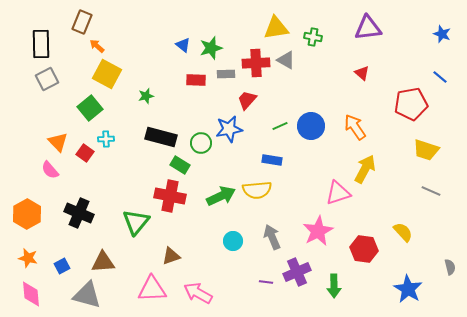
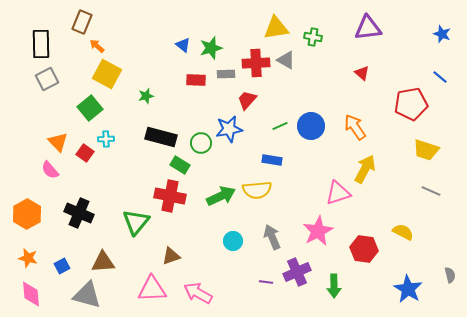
yellow semicircle at (403, 232): rotated 20 degrees counterclockwise
gray semicircle at (450, 267): moved 8 px down
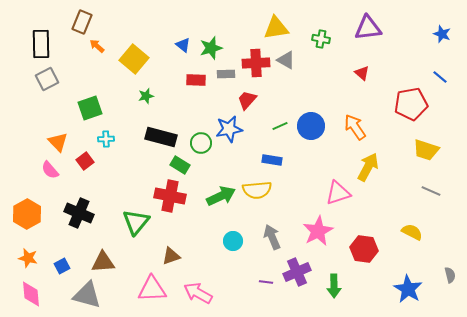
green cross at (313, 37): moved 8 px right, 2 px down
yellow square at (107, 74): moved 27 px right, 15 px up; rotated 12 degrees clockwise
green square at (90, 108): rotated 20 degrees clockwise
red square at (85, 153): moved 8 px down; rotated 18 degrees clockwise
yellow arrow at (365, 169): moved 3 px right, 2 px up
yellow semicircle at (403, 232): moved 9 px right
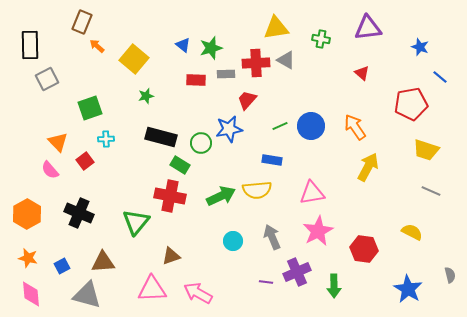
blue star at (442, 34): moved 22 px left, 13 px down
black rectangle at (41, 44): moved 11 px left, 1 px down
pink triangle at (338, 193): moved 26 px left; rotated 8 degrees clockwise
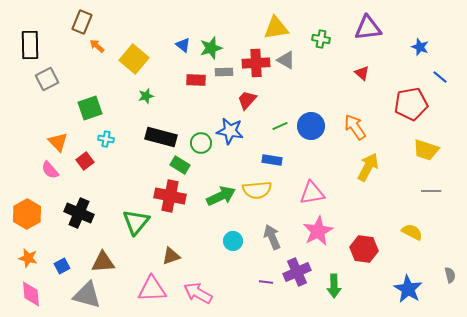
gray rectangle at (226, 74): moved 2 px left, 2 px up
blue star at (229, 129): moved 1 px right, 2 px down; rotated 20 degrees clockwise
cyan cross at (106, 139): rotated 14 degrees clockwise
gray line at (431, 191): rotated 24 degrees counterclockwise
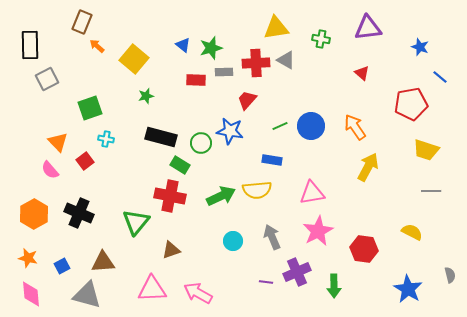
orange hexagon at (27, 214): moved 7 px right
brown triangle at (171, 256): moved 6 px up
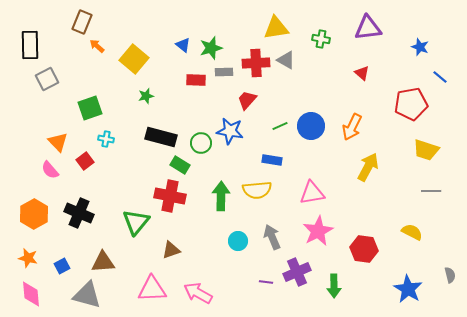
orange arrow at (355, 127): moved 3 px left; rotated 120 degrees counterclockwise
green arrow at (221, 196): rotated 64 degrees counterclockwise
cyan circle at (233, 241): moved 5 px right
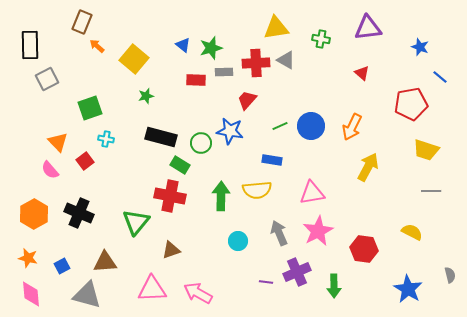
gray arrow at (272, 237): moved 7 px right, 4 px up
brown triangle at (103, 262): moved 2 px right
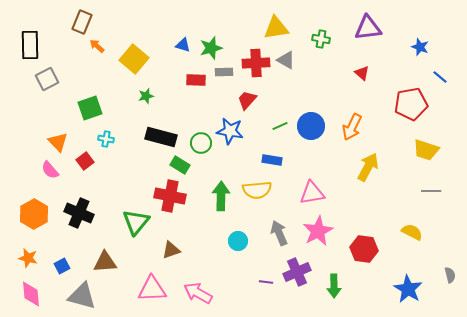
blue triangle at (183, 45): rotated 21 degrees counterclockwise
gray triangle at (87, 295): moved 5 px left, 1 px down
